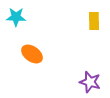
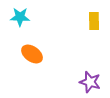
cyan star: moved 4 px right
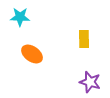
yellow rectangle: moved 10 px left, 18 px down
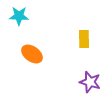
cyan star: moved 1 px left, 1 px up
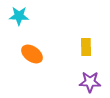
yellow rectangle: moved 2 px right, 8 px down
purple star: rotated 15 degrees counterclockwise
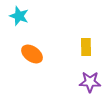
cyan star: rotated 18 degrees clockwise
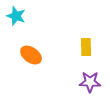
cyan star: moved 3 px left
orange ellipse: moved 1 px left, 1 px down
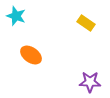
yellow rectangle: moved 24 px up; rotated 54 degrees counterclockwise
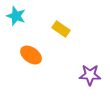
yellow rectangle: moved 25 px left, 6 px down
purple star: moved 7 px up
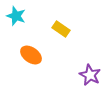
purple star: rotated 25 degrees clockwise
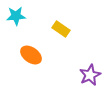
cyan star: rotated 24 degrees counterclockwise
purple star: rotated 20 degrees clockwise
